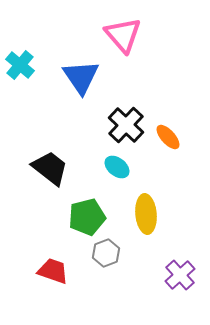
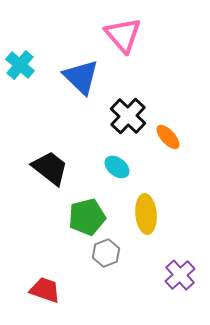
blue triangle: rotated 12 degrees counterclockwise
black cross: moved 2 px right, 9 px up
red trapezoid: moved 8 px left, 19 px down
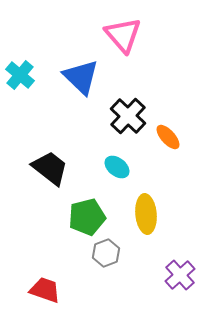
cyan cross: moved 10 px down
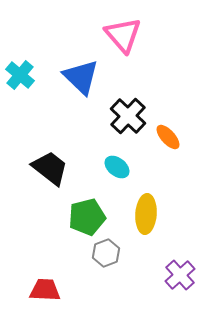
yellow ellipse: rotated 9 degrees clockwise
red trapezoid: rotated 16 degrees counterclockwise
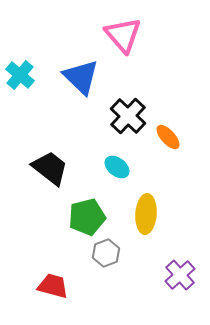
red trapezoid: moved 8 px right, 4 px up; rotated 12 degrees clockwise
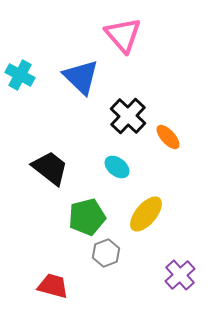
cyan cross: rotated 12 degrees counterclockwise
yellow ellipse: rotated 36 degrees clockwise
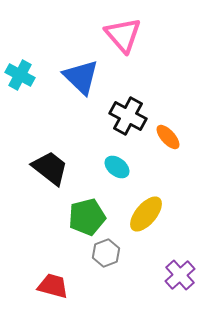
black cross: rotated 15 degrees counterclockwise
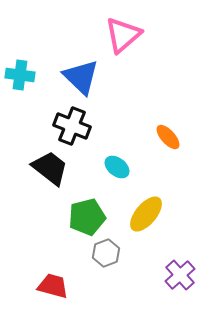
pink triangle: rotated 30 degrees clockwise
cyan cross: rotated 20 degrees counterclockwise
black cross: moved 56 px left, 10 px down; rotated 6 degrees counterclockwise
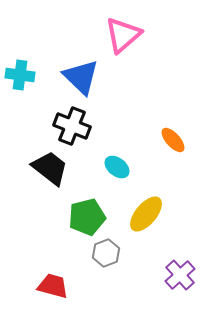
orange ellipse: moved 5 px right, 3 px down
